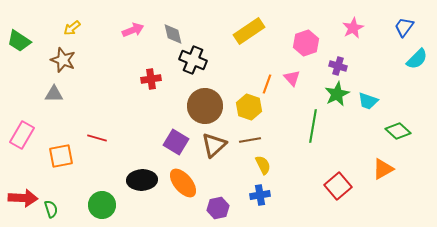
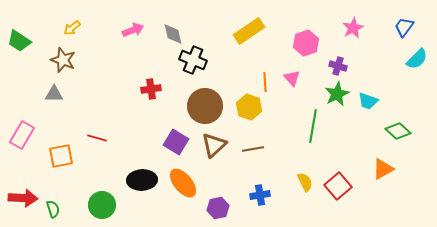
red cross: moved 10 px down
orange line: moved 2 px left, 2 px up; rotated 24 degrees counterclockwise
brown line: moved 3 px right, 9 px down
yellow semicircle: moved 42 px right, 17 px down
green semicircle: moved 2 px right
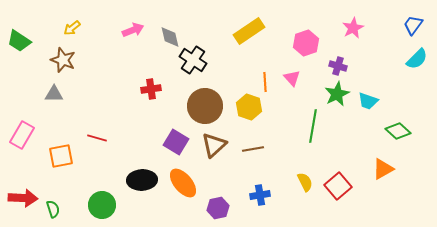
blue trapezoid: moved 9 px right, 2 px up
gray diamond: moved 3 px left, 3 px down
black cross: rotated 12 degrees clockwise
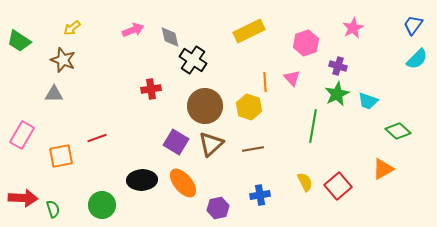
yellow rectangle: rotated 8 degrees clockwise
red line: rotated 36 degrees counterclockwise
brown triangle: moved 3 px left, 1 px up
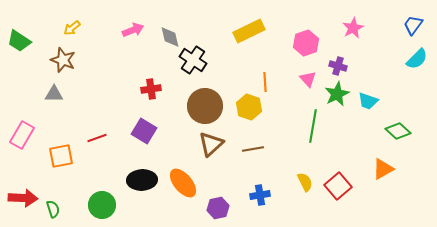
pink triangle: moved 16 px right, 1 px down
purple square: moved 32 px left, 11 px up
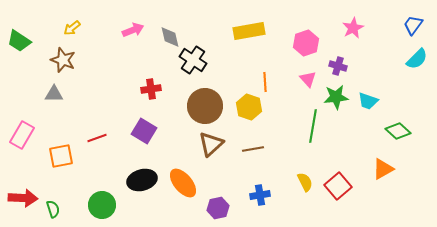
yellow rectangle: rotated 16 degrees clockwise
green star: moved 1 px left, 3 px down; rotated 20 degrees clockwise
black ellipse: rotated 12 degrees counterclockwise
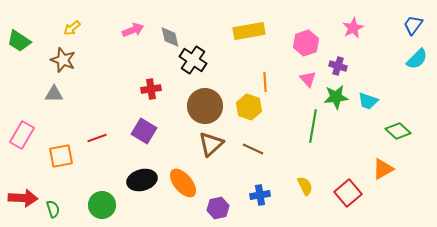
brown line: rotated 35 degrees clockwise
yellow semicircle: moved 4 px down
red square: moved 10 px right, 7 px down
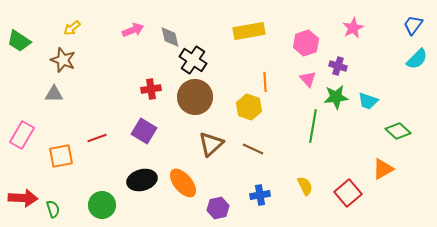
brown circle: moved 10 px left, 9 px up
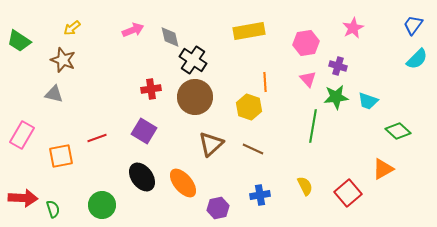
pink hexagon: rotated 10 degrees clockwise
gray triangle: rotated 12 degrees clockwise
black ellipse: moved 3 px up; rotated 68 degrees clockwise
